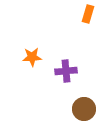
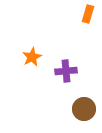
orange star: rotated 24 degrees counterclockwise
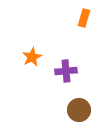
orange rectangle: moved 4 px left, 4 px down
brown circle: moved 5 px left, 1 px down
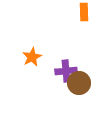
orange rectangle: moved 6 px up; rotated 18 degrees counterclockwise
brown circle: moved 27 px up
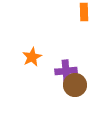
brown circle: moved 4 px left, 2 px down
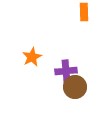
brown circle: moved 2 px down
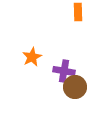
orange rectangle: moved 6 px left
purple cross: moved 2 px left; rotated 15 degrees clockwise
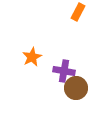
orange rectangle: rotated 30 degrees clockwise
brown circle: moved 1 px right, 1 px down
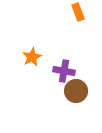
orange rectangle: rotated 48 degrees counterclockwise
brown circle: moved 3 px down
